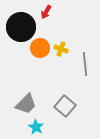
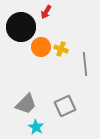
orange circle: moved 1 px right, 1 px up
gray square: rotated 25 degrees clockwise
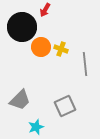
red arrow: moved 1 px left, 2 px up
black circle: moved 1 px right
gray trapezoid: moved 6 px left, 4 px up
cyan star: rotated 21 degrees clockwise
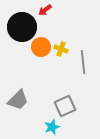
red arrow: rotated 24 degrees clockwise
gray line: moved 2 px left, 2 px up
gray trapezoid: moved 2 px left
cyan star: moved 16 px right
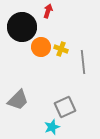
red arrow: moved 3 px right, 1 px down; rotated 144 degrees clockwise
gray square: moved 1 px down
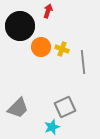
black circle: moved 2 px left, 1 px up
yellow cross: moved 1 px right
gray trapezoid: moved 8 px down
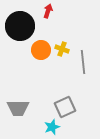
orange circle: moved 3 px down
gray trapezoid: rotated 45 degrees clockwise
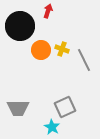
gray line: moved 1 px right, 2 px up; rotated 20 degrees counterclockwise
cyan star: rotated 21 degrees counterclockwise
